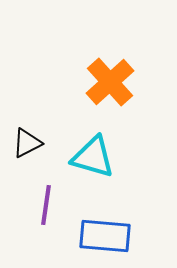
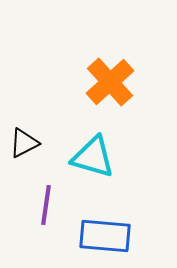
black triangle: moved 3 px left
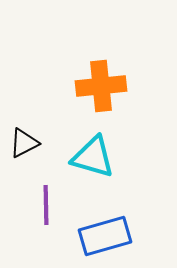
orange cross: moved 9 px left, 4 px down; rotated 36 degrees clockwise
purple line: rotated 9 degrees counterclockwise
blue rectangle: rotated 21 degrees counterclockwise
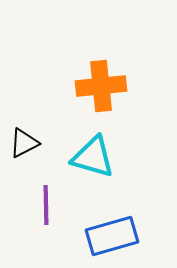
blue rectangle: moved 7 px right
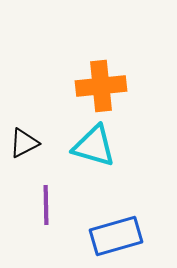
cyan triangle: moved 1 px right, 11 px up
blue rectangle: moved 4 px right
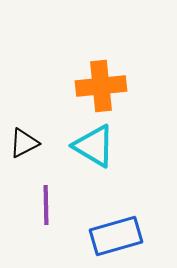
cyan triangle: rotated 15 degrees clockwise
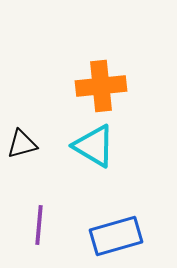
black triangle: moved 2 px left, 1 px down; rotated 12 degrees clockwise
purple line: moved 7 px left, 20 px down; rotated 6 degrees clockwise
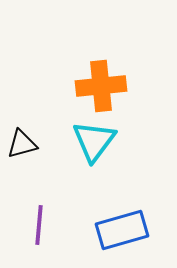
cyan triangle: moved 5 px up; rotated 36 degrees clockwise
blue rectangle: moved 6 px right, 6 px up
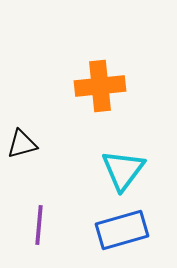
orange cross: moved 1 px left
cyan triangle: moved 29 px right, 29 px down
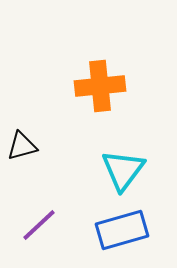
black triangle: moved 2 px down
purple line: rotated 42 degrees clockwise
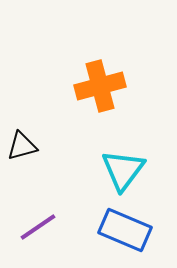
orange cross: rotated 9 degrees counterclockwise
purple line: moved 1 px left, 2 px down; rotated 9 degrees clockwise
blue rectangle: moved 3 px right; rotated 39 degrees clockwise
